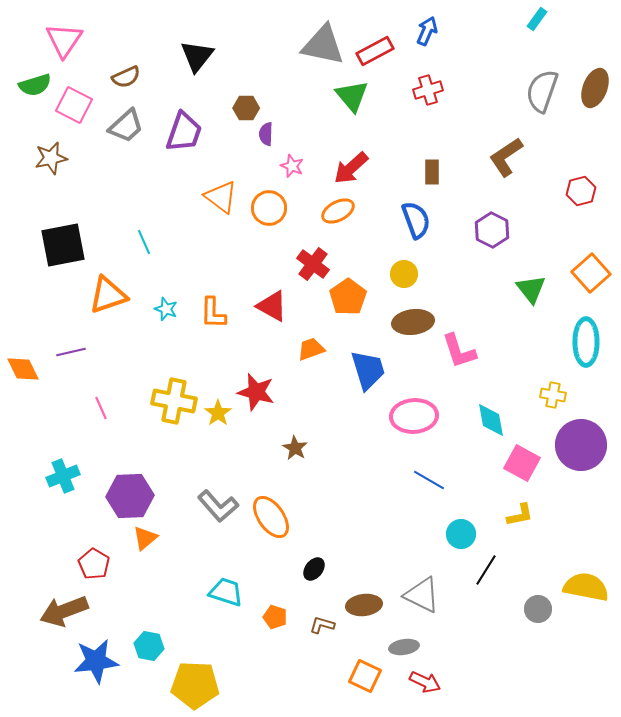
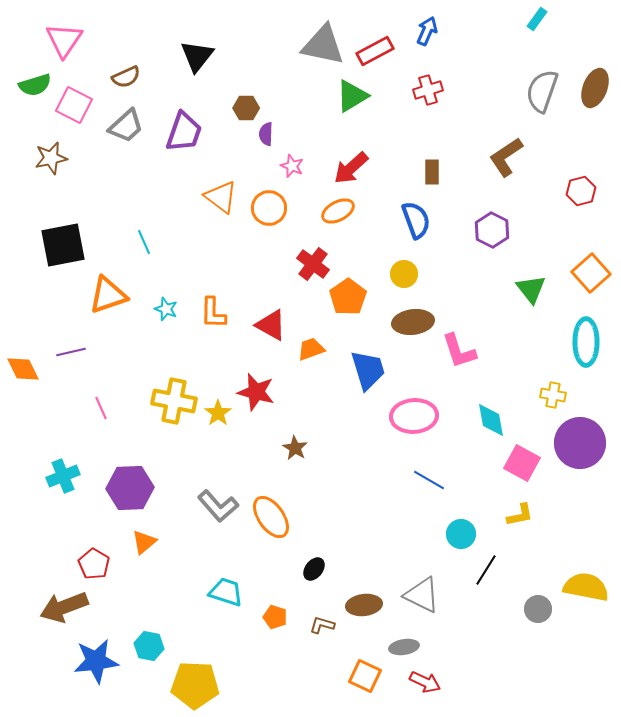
green triangle at (352, 96): rotated 39 degrees clockwise
red triangle at (272, 306): moved 1 px left, 19 px down
purple circle at (581, 445): moved 1 px left, 2 px up
purple hexagon at (130, 496): moved 8 px up
orange triangle at (145, 538): moved 1 px left, 4 px down
brown arrow at (64, 611): moved 4 px up
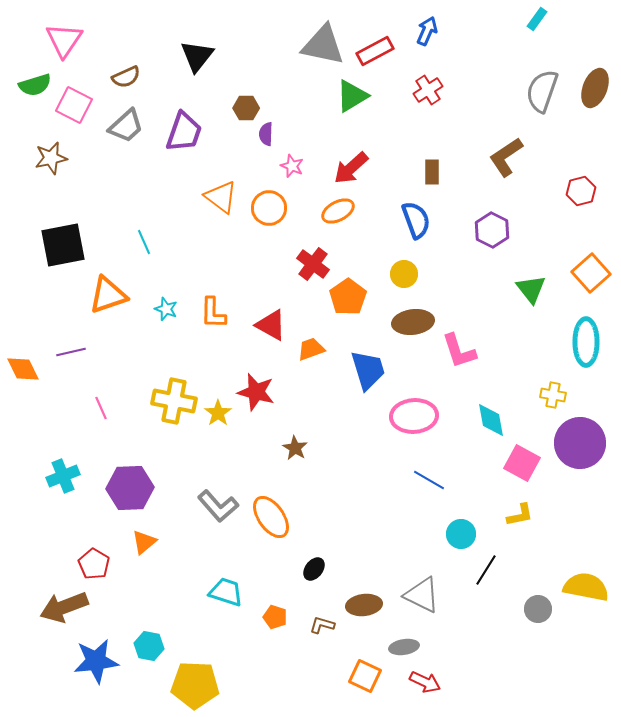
red cross at (428, 90): rotated 16 degrees counterclockwise
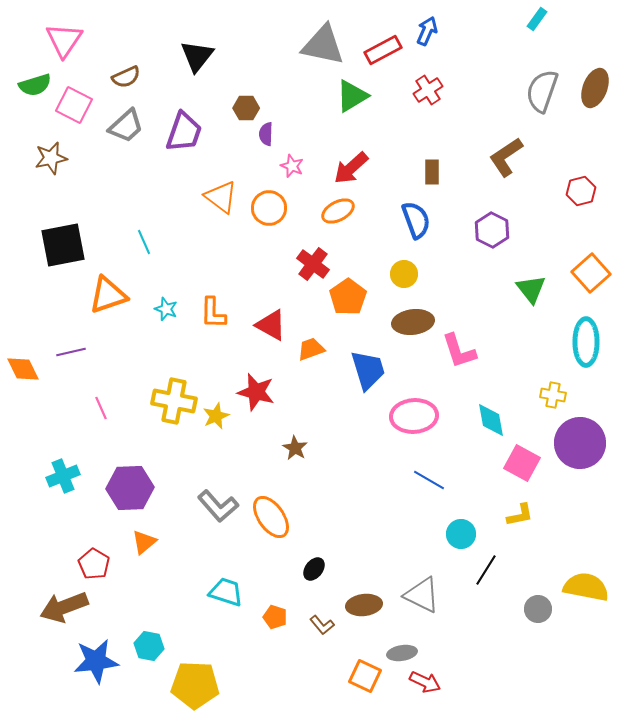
red rectangle at (375, 51): moved 8 px right, 1 px up
yellow star at (218, 413): moved 2 px left, 3 px down; rotated 12 degrees clockwise
brown L-shape at (322, 625): rotated 145 degrees counterclockwise
gray ellipse at (404, 647): moved 2 px left, 6 px down
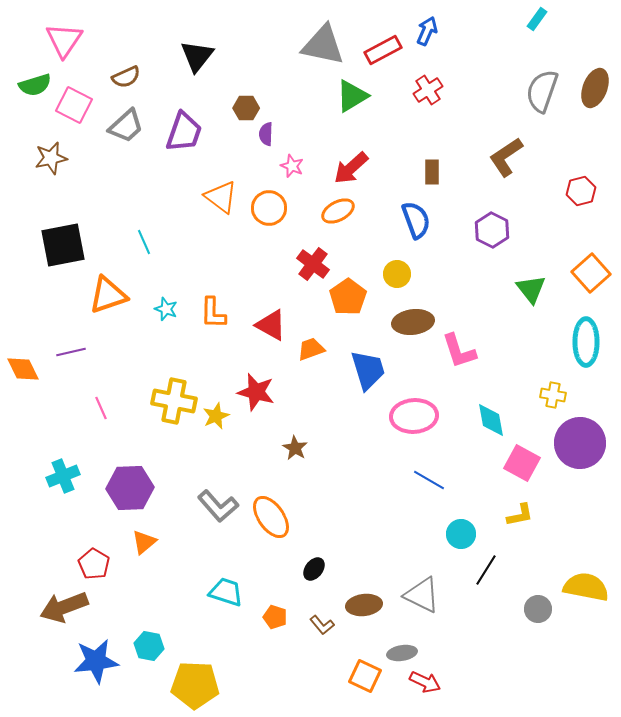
yellow circle at (404, 274): moved 7 px left
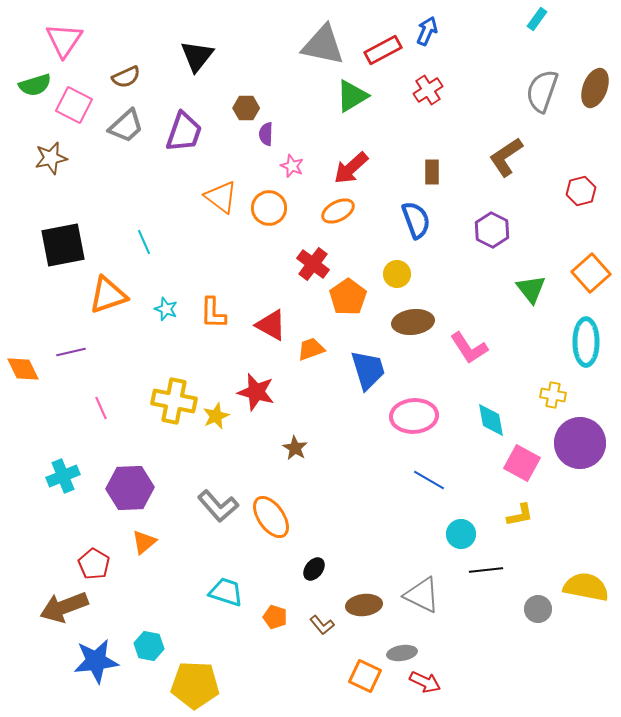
pink L-shape at (459, 351): moved 10 px right, 3 px up; rotated 15 degrees counterclockwise
black line at (486, 570): rotated 52 degrees clockwise
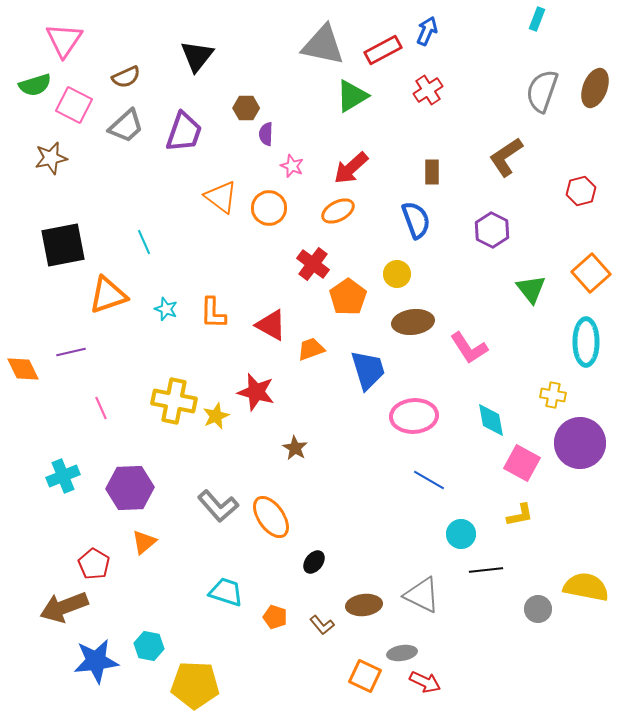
cyan rectangle at (537, 19): rotated 15 degrees counterclockwise
black ellipse at (314, 569): moved 7 px up
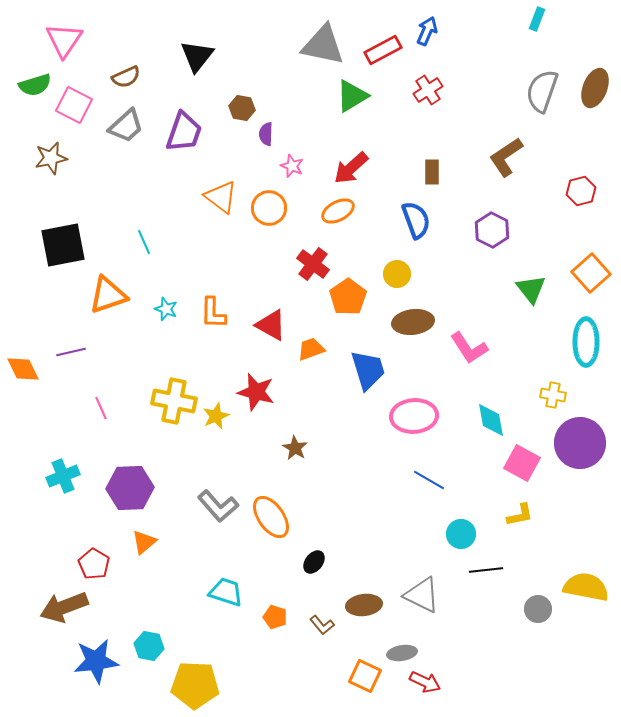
brown hexagon at (246, 108): moved 4 px left; rotated 10 degrees clockwise
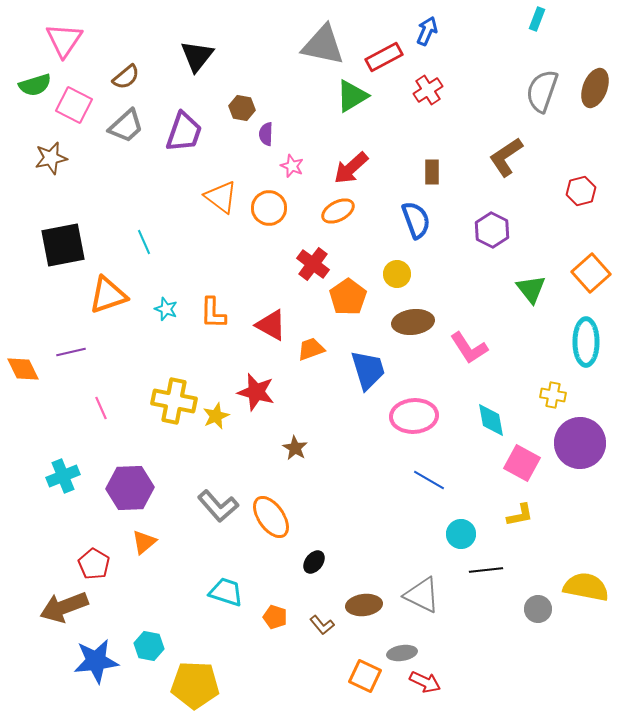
red rectangle at (383, 50): moved 1 px right, 7 px down
brown semicircle at (126, 77): rotated 16 degrees counterclockwise
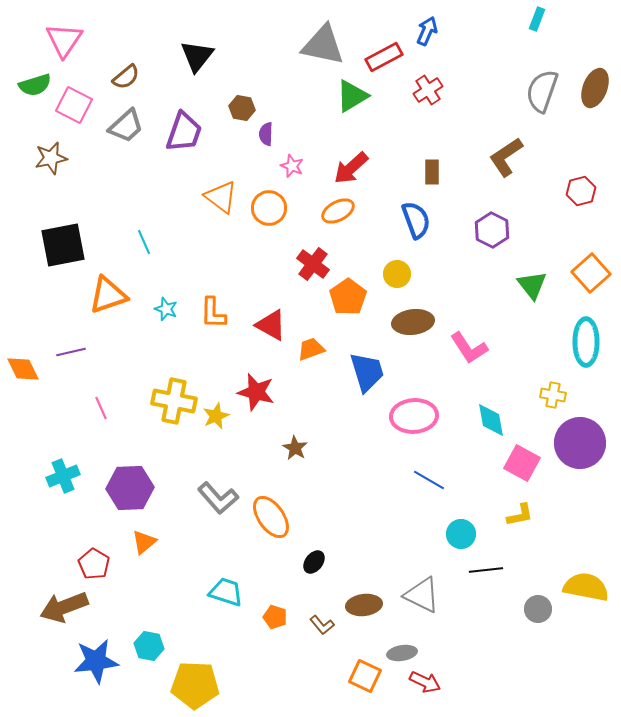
green triangle at (531, 289): moved 1 px right, 4 px up
blue trapezoid at (368, 370): moved 1 px left, 2 px down
gray L-shape at (218, 506): moved 8 px up
